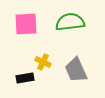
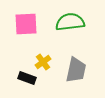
yellow cross: rotated 28 degrees clockwise
gray trapezoid: rotated 144 degrees counterclockwise
black rectangle: moved 2 px right; rotated 30 degrees clockwise
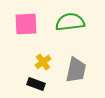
black rectangle: moved 9 px right, 6 px down
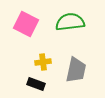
pink square: rotated 30 degrees clockwise
yellow cross: rotated 28 degrees clockwise
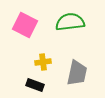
pink square: moved 1 px left, 1 px down
gray trapezoid: moved 1 px right, 3 px down
black rectangle: moved 1 px left, 1 px down
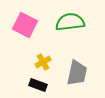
yellow cross: rotated 21 degrees counterclockwise
black rectangle: moved 3 px right
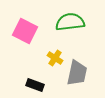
pink square: moved 6 px down
yellow cross: moved 12 px right, 4 px up; rotated 28 degrees counterclockwise
black rectangle: moved 3 px left
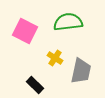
green semicircle: moved 2 px left
gray trapezoid: moved 4 px right, 2 px up
black rectangle: rotated 24 degrees clockwise
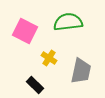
yellow cross: moved 6 px left
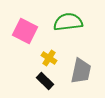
black rectangle: moved 10 px right, 4 px up
